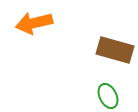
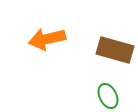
orange arrow: moved 13 px right, 16 px down
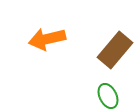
brown rectangle: rotated 66 degrees counterclockwise
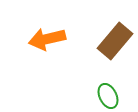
brown rectangle: moved 9 px up
